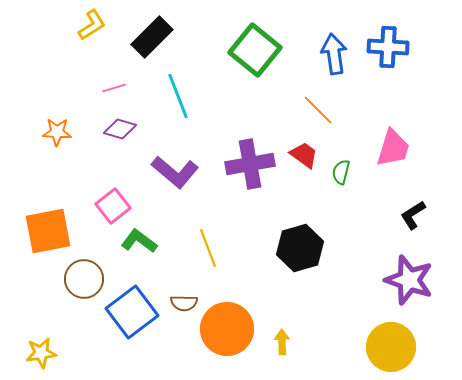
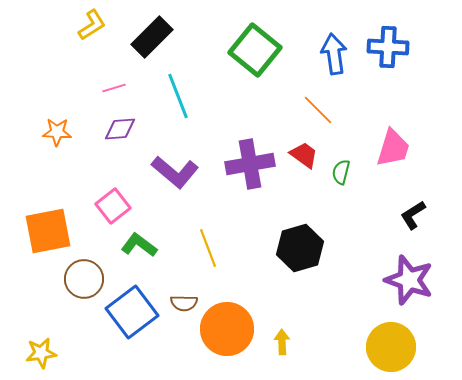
purple diamond: rotated 20 degrees counterclockwise
green L-shape: moved 4 px down
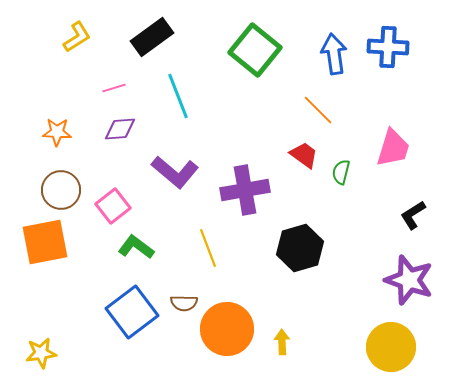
yellow L-shape: moved 15 px left, 12 px down
black rectangle: rotated 9 degrees clockwise
purple cross: moved 5 px left, 26 px down
orange square: moved 3 px left, 11 px down
green L-shape: moved 3 px left, 2 px down
brown circle: moved 23 px left, 89 px up
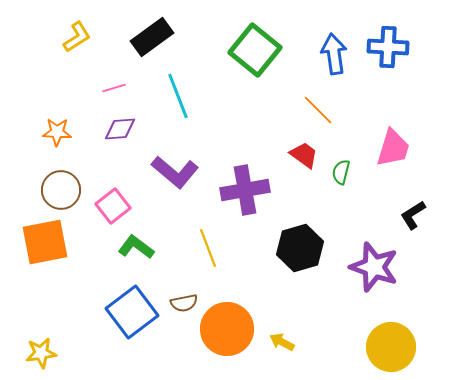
purple star: moved 35 px left, 13 px up
brown semicircle: rotated 12 degrees counterclockwise
yellow arrow: rotated 60 degrees counterclockwise
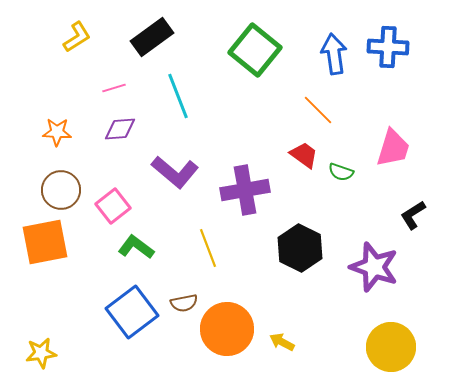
green semicircle: rotated 85 degrees counterclockwise
black hexagon: rotated 18 degrees counterclockwise
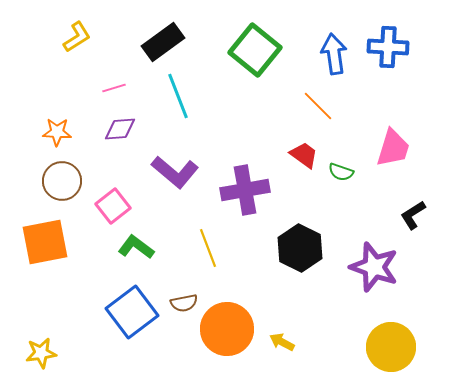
black rectangle: moved 11 px right, 5 px down
orange line: moved 4 px up
brown circle: moved 1 px right, 9 px up
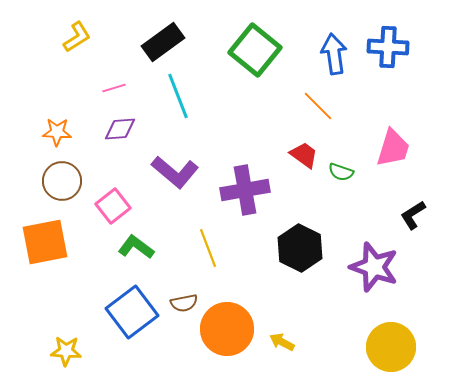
yellow star: moved 25 px right, 2 px up; rotated 12 degrees clockwise
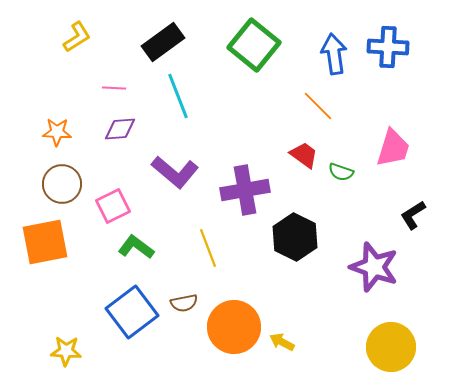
green square: moved 1 px left, 5 px up
pink line: rotated 20 degrees clockwise
brown circle: moved 3 px down
pink square: rotated 12 degrees clockwise
black hexagon: moved 5 px left, 11 px up
orange circle: moved 7 px right, 2 px up
